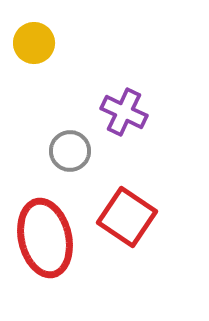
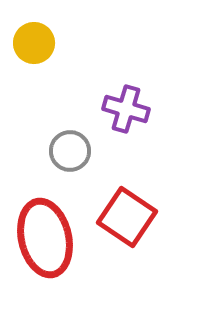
purple cross: moved 2 px right, 3 px up; rotated 9 degrees counterclockwise
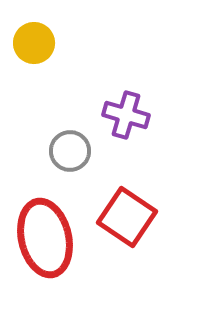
purple cross: moved 6 px down
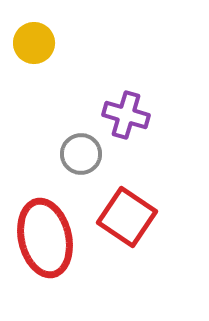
gray circle: moved 11 px right, 3 px down
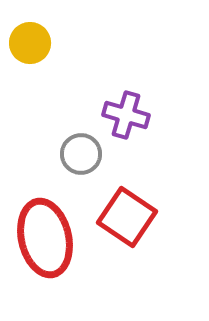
yellow circle: moved 4 px left
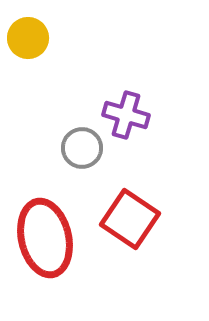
yellow circle: moved 2 px left, 5 px up
gray circle: moved 1 px right, 6 px up
red square: moved 3 px right, 2 px down
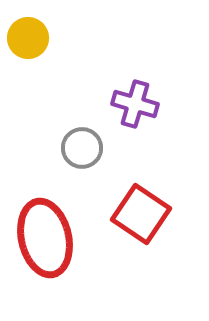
purple cross: moved 9 px right, 11 px up
red square: moved 11 px right, 5 px up
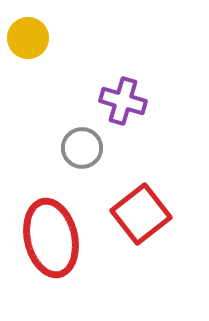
purple cross: moved 12 px left, 3 px up
red square: rotated 18 degrees clockwise
red ellipse: moved 6 px right
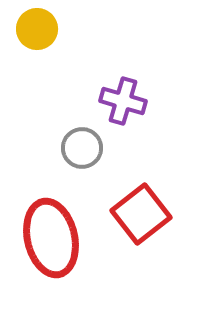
yellow circle: moved 9 px right, 9 px up
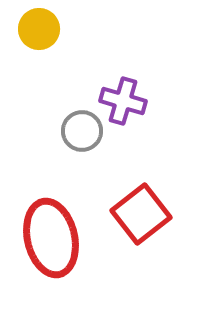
yellow circle: moved 2 px right
gray circle: moved 17 px up
